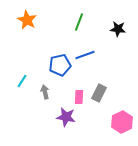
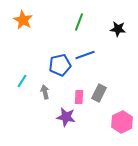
orange star: moved 4 px left
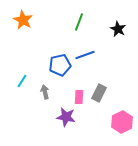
black star: rotated 21 degrees clockwise
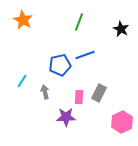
black star: moved 3 px right
purple star: rotated 12 degrees counterclockwise
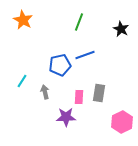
gray rectangle: rotated 18 degrees counterclockwise
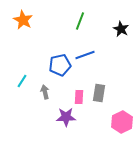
green line: moved 1 px right, 1 px up
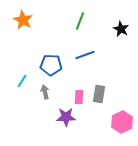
blue pentagon: moved 9 px left; rotated 15 degrees clockwise
gray rectangle: moved 1 px down
